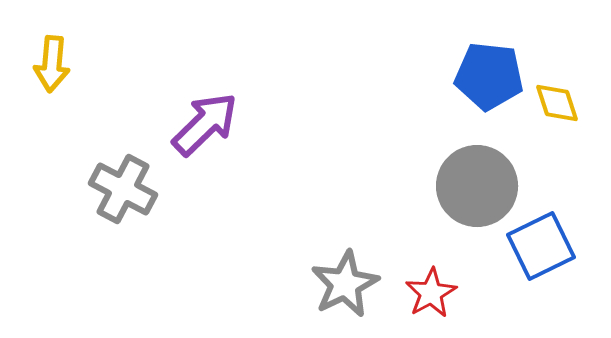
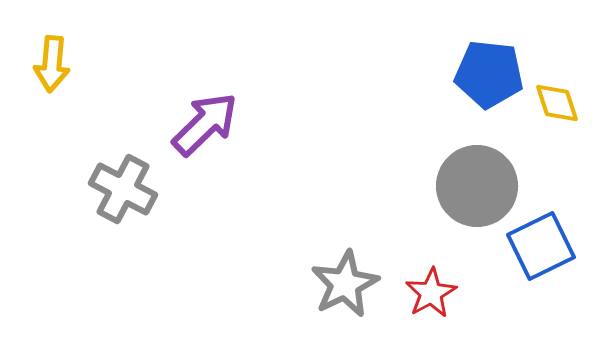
blue pentagon: moved 2 px up
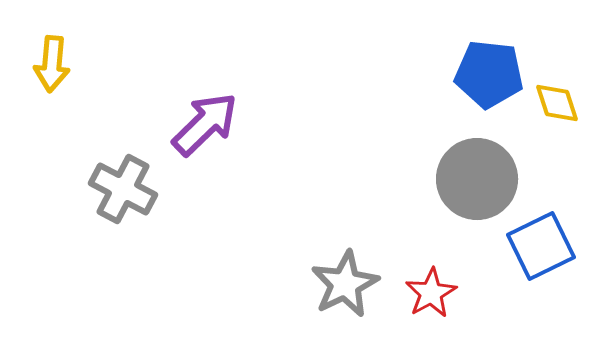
gray circle: moved 7 px up
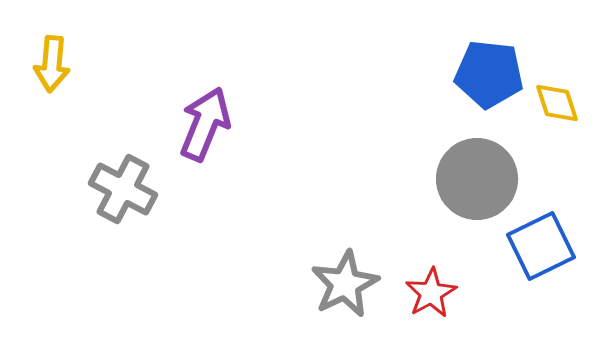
purple arrow: rotated 24 degrees counterclockwise
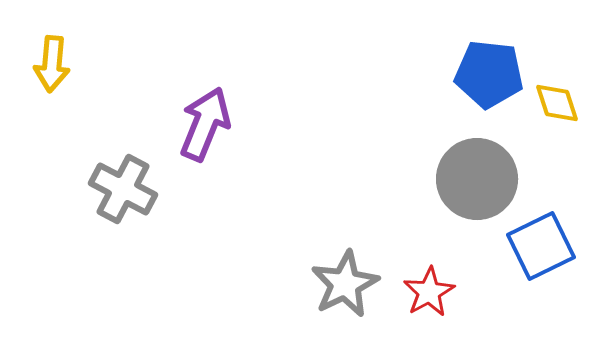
red star: moved 2 px left, 1 px up
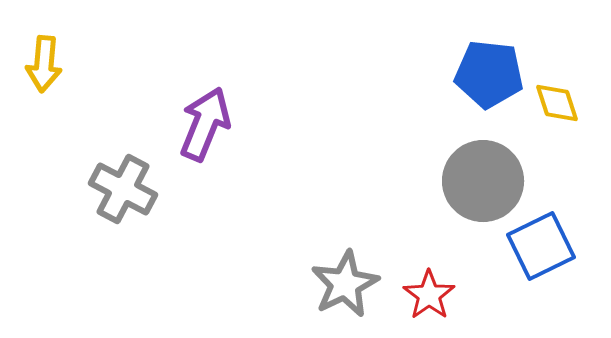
yellow arrow: moved 8 px left
gray circle: moved 6 px right, 2 px down
red star: moved 3 px down; rotated 6 degrees counterclockwise
